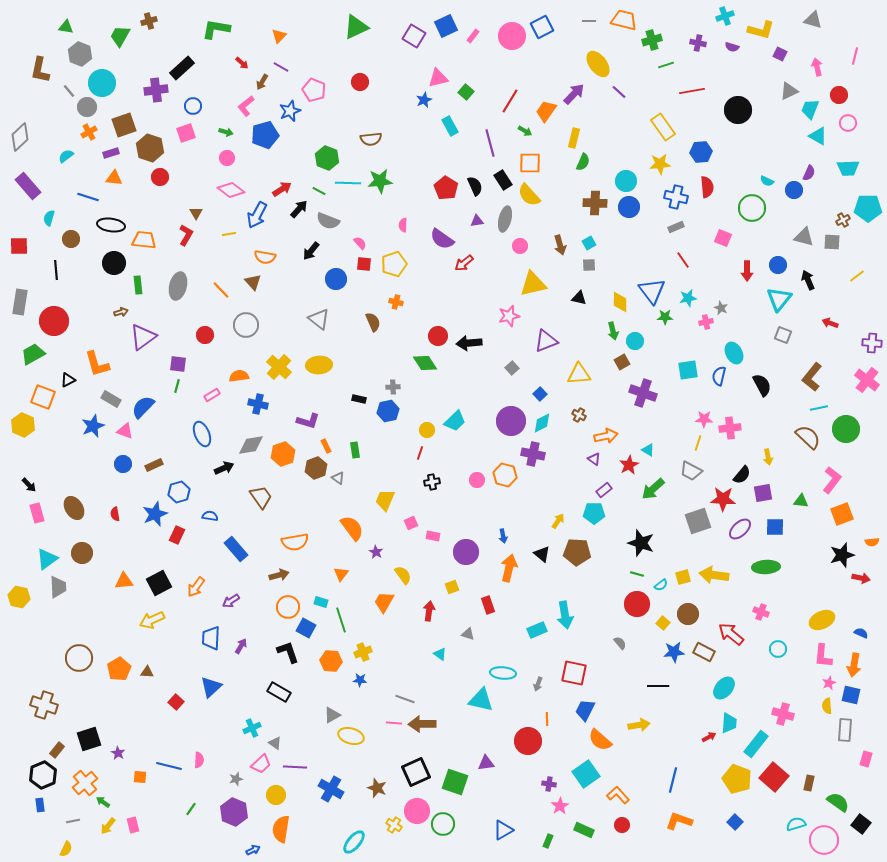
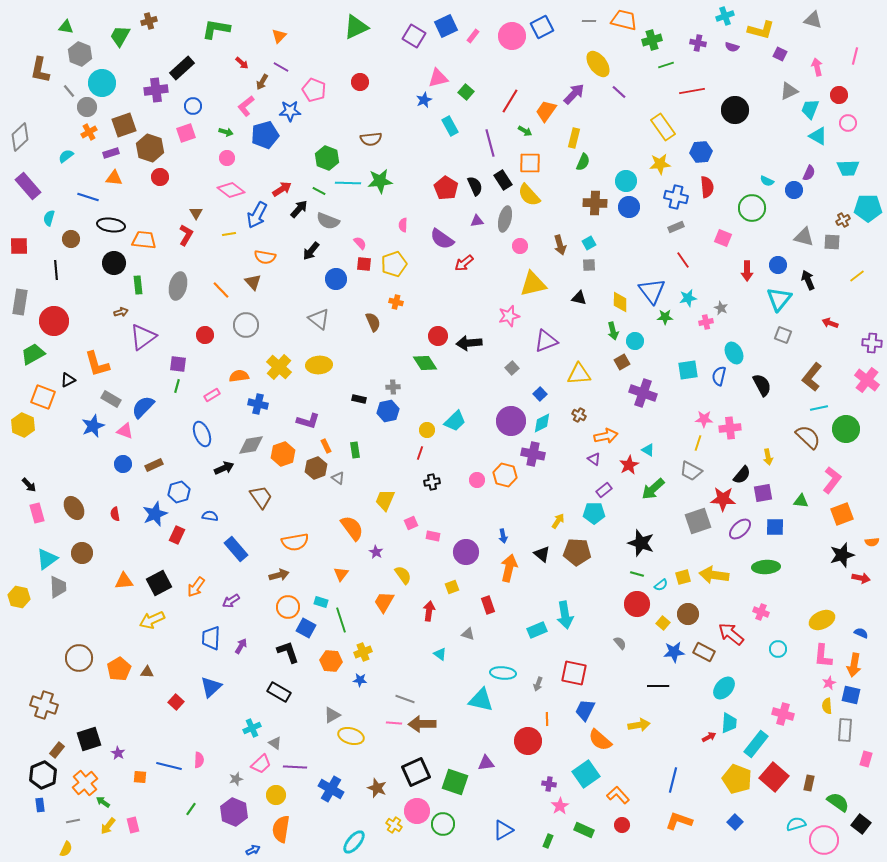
black circle at (738, 110): moved 3 px left
blue star at (290, 111): rotated 20 degrees clockwise
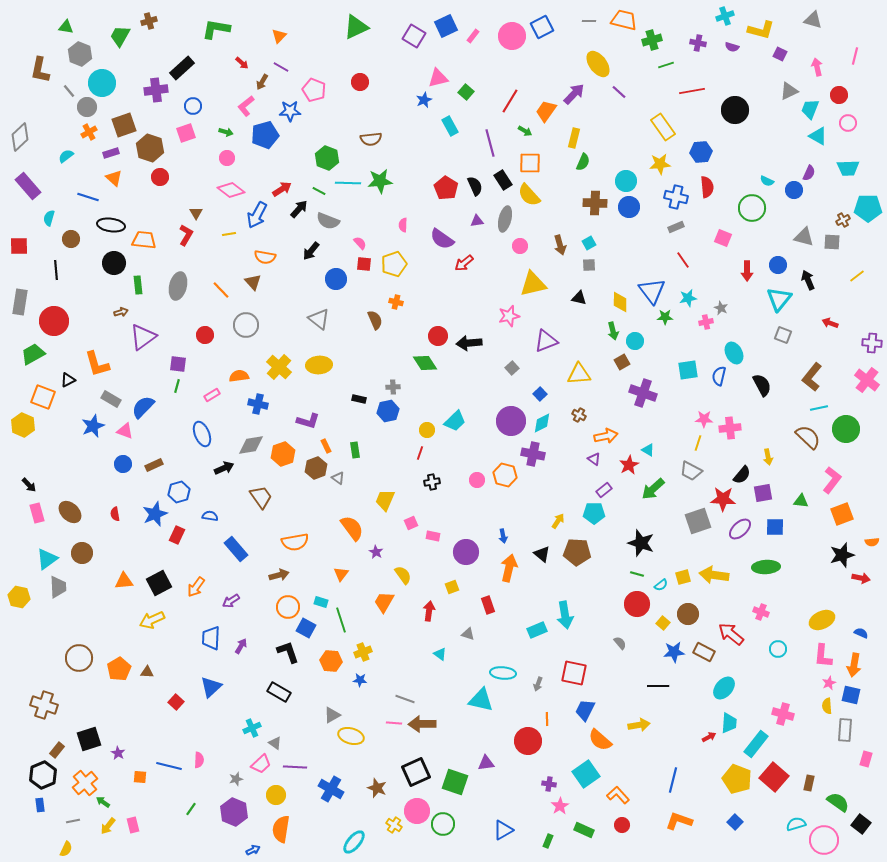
orange triangle at (114, 178): rotated 36 degrees clockwise
brown semicircle at (373, 322): moved 2 px right, 2 px up
brown ellipse at (74, 508): moved 4 px left, 4 px down; rotated 15 degrees counterclockwise
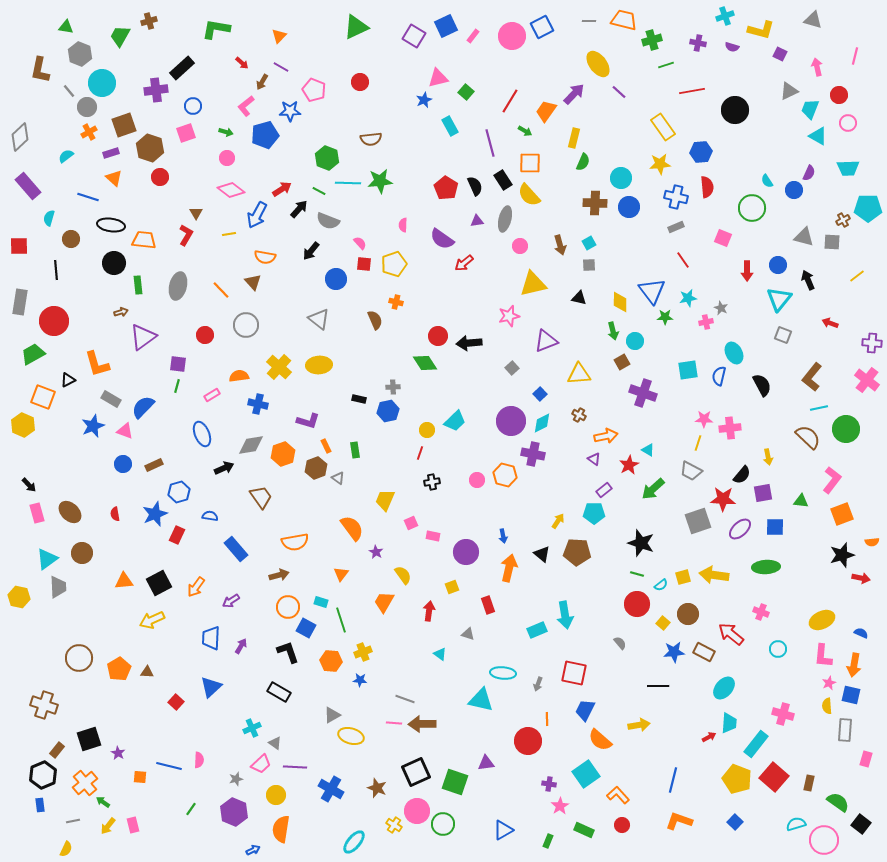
cyan circle at (626, 181): moved 5 px left, 3 px up
cyan semicircle at (767, 181): rotated 32 degrees clockwise
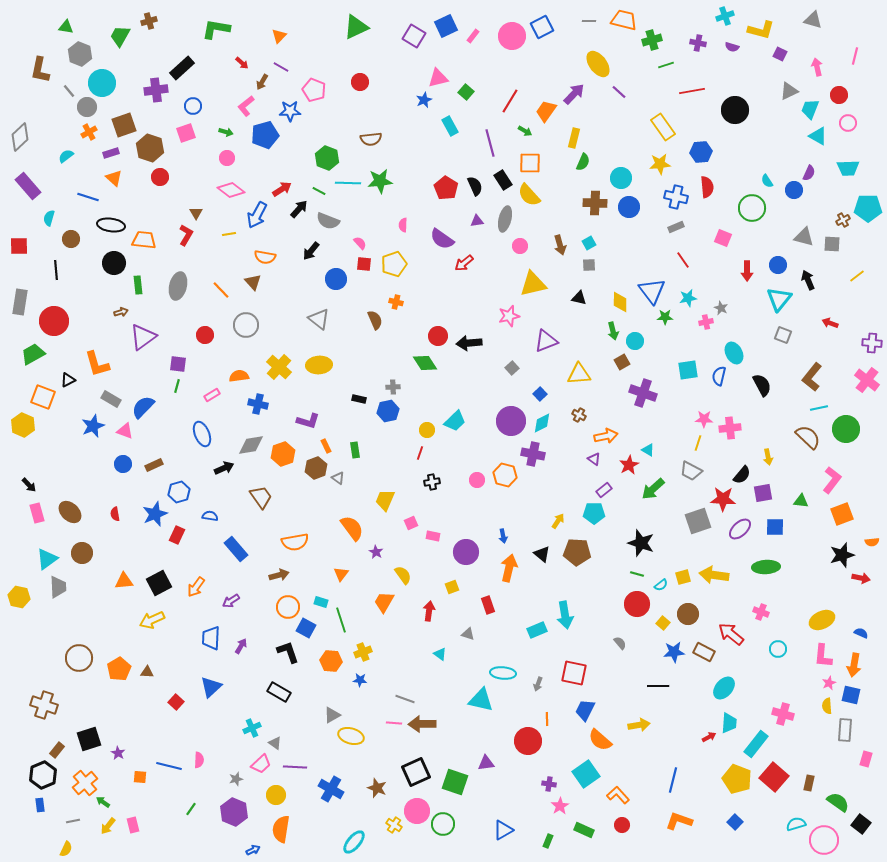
gray square at (832, 242): moved 2 px down
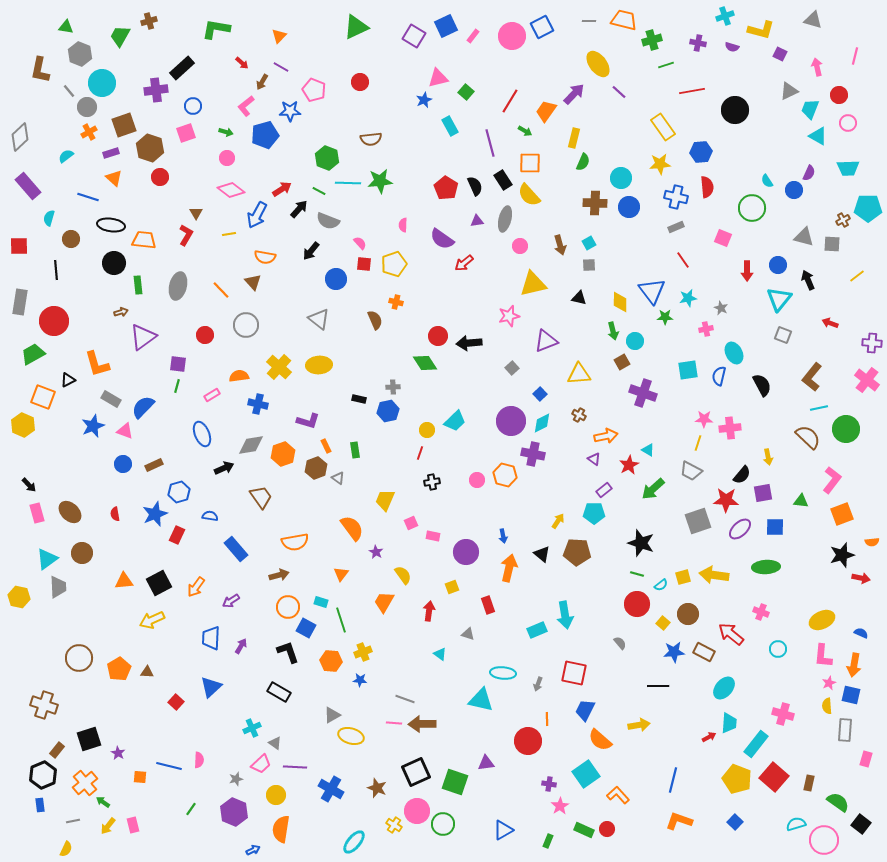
pink cross at (706, 322): moved 7 px down
red star at (723, 499): moved 3 px right, 1 px down
red circle at (622, 825): moved 15 px left, 4 px down
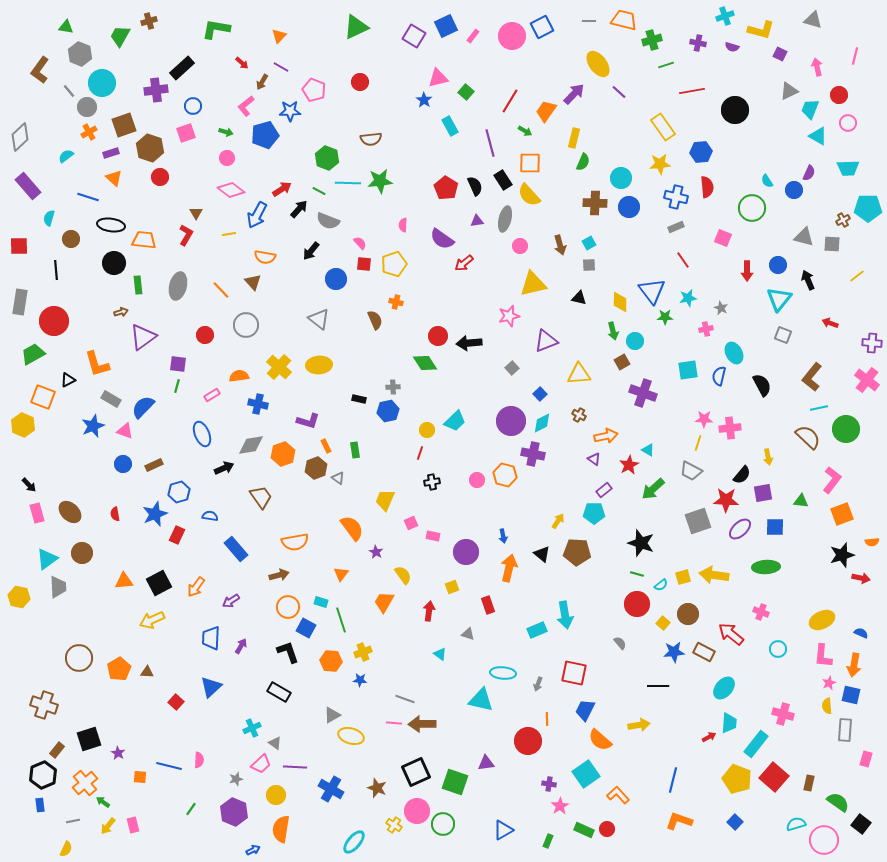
brown L-shape at (40, 70): rotated 24 degrees clockwise
blue star at (424, 100): rotated 14 degrees counterclockwise
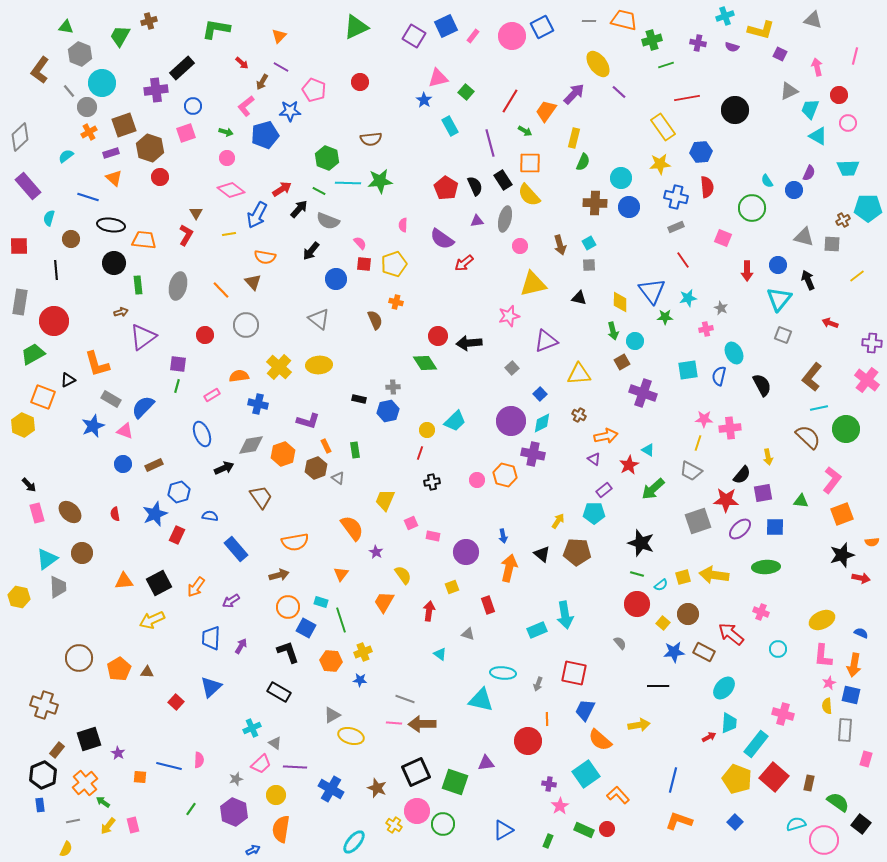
red line at (692, 91): moved 5 px left, 7 px down
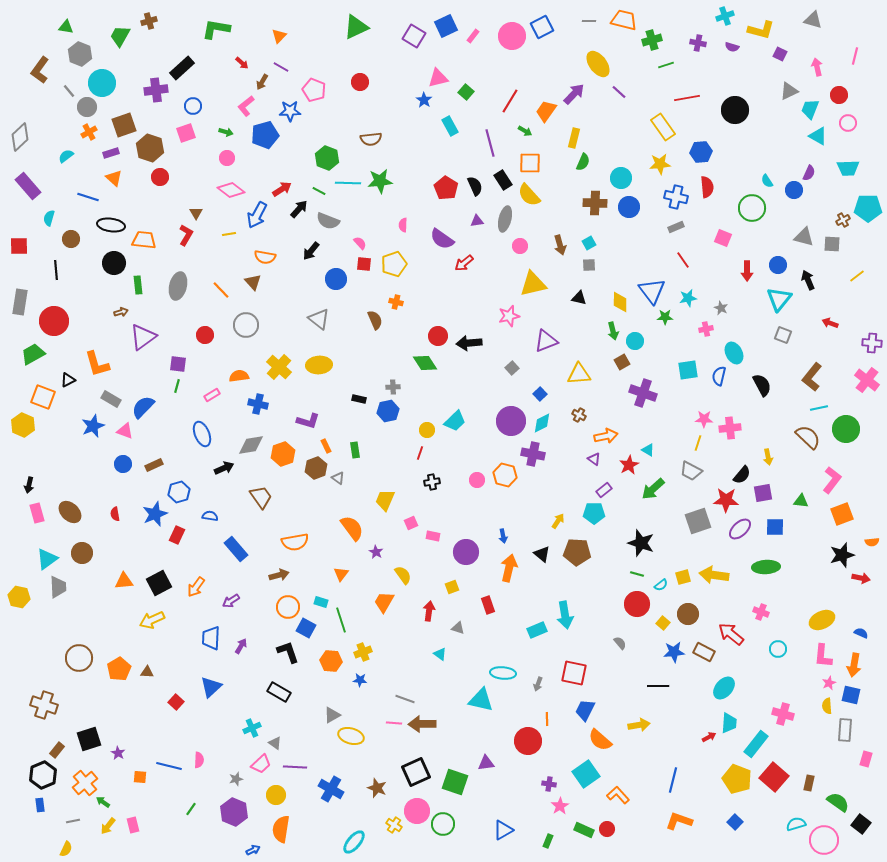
black arrow at (29, 485): rotated 56 degrees clockwise
gray triangle at (468, 634): moved 10 px left, 6 px up
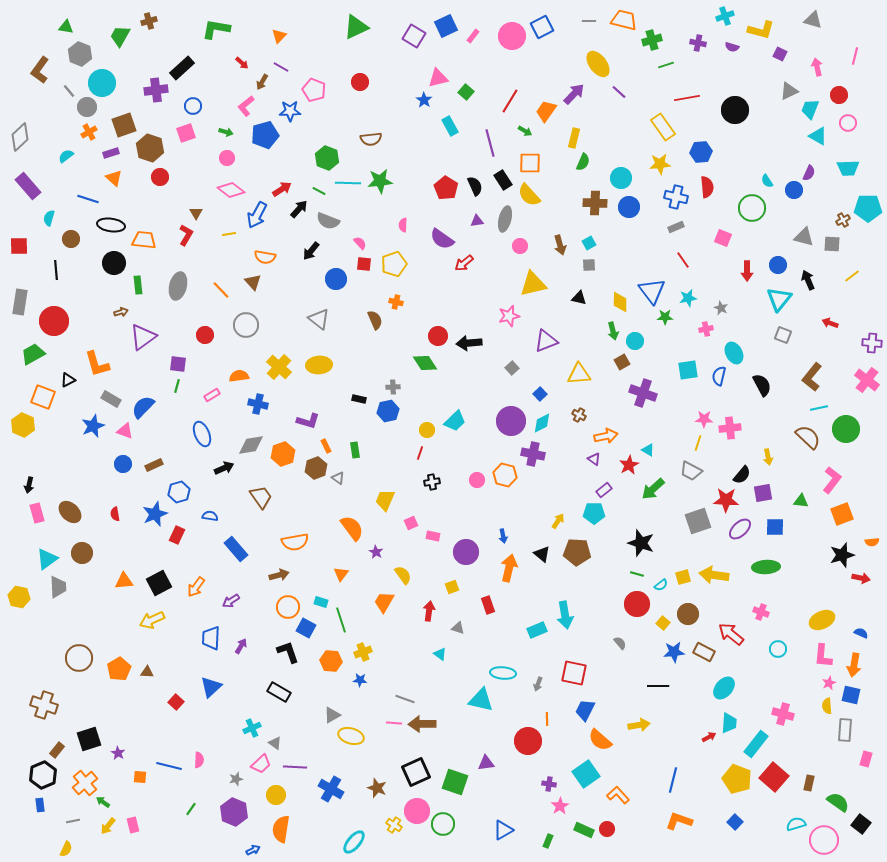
blue line at (88, 197): moved 2 px down
yellow line at (857, 276): moved 5 px left
